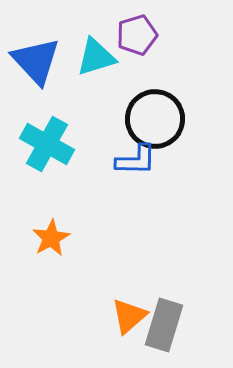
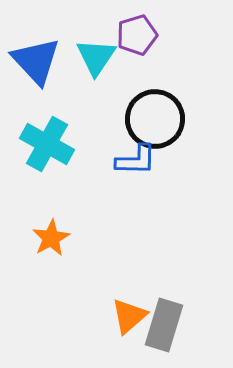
cyan triangle: rotated 39 degrees counterclockwise
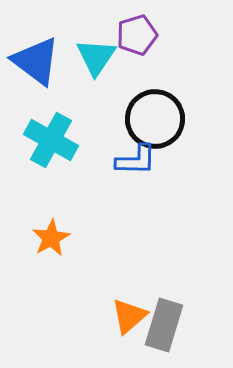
blue triangle: rotated 10 degrees counterclockwise
cyan cross: moved 4 px right, 4 px up
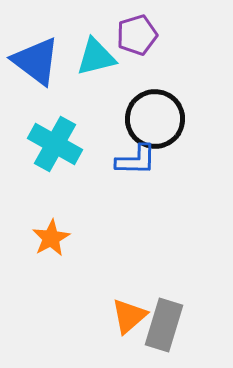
cyan triangle: rotated 42 degrees clockwise
cyan cross: moved 4 px right, 4 px down
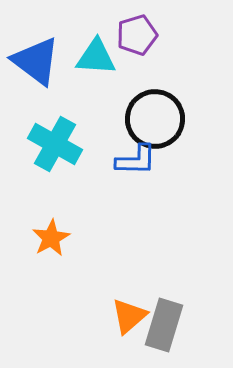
cyan triangle: rotated 18 degrees clockwise
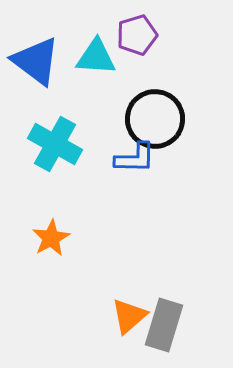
blue L-shape: moved 1 px left, 2 px up
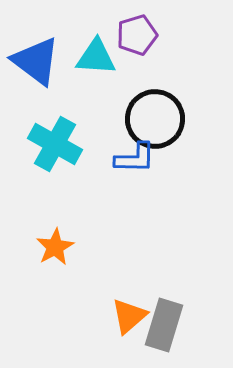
orange star: moved 4 px right, 9 px down
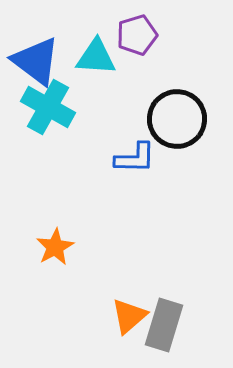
black circle: moved 22 px right
cyan cross: moved 7 px left, 37 px up
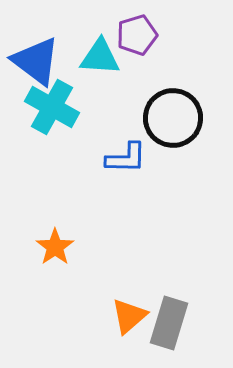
cyan triangle: moved 4 px right
cyan cross: moved 4 px right
black circle: moved 4 px left, 1 px up
blue L-shape: moved 9 px left
orange star: rotated 6 degrees counterclockwise
gray rectangle: moved 5 px right, 2 px up
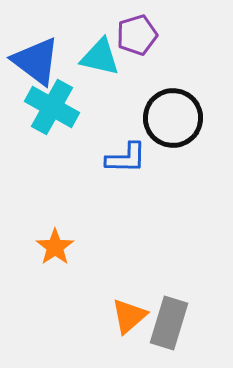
cyan triangle: rotated 9 degrees clockwise
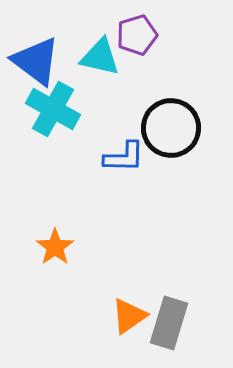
cyan cross: moved 1 px right, 2 px down
black circle: moved 2 px left, 10 px down
blue L-shape: moved 2 px left, 1 px up
orange triangle: rotated 6 degrees clockwise
